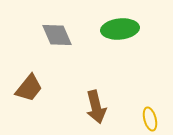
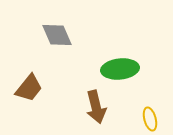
green ellipse: moved 40 px down
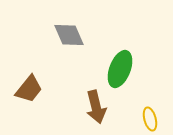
gray diamond: moved 12 px right
green ellipse: rotated 63 degrees counterclockwise
brown trapezoid: moved 1 px down
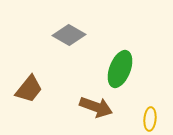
gray diamond: rotated 36 degrees counterclockwise
brown arrow: rotated 56 degrees counterclockwise
yellow ellipse: rotated 20 degrees clockwise
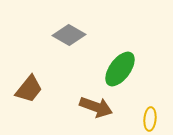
green ellipse: rotated 15 degrees clockwise
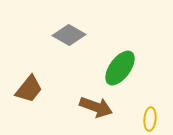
green ellipse: moved 1 px up
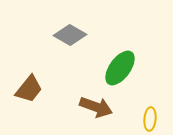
gray diamond: moved 1 px right
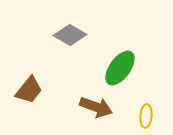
brown trapezoid: moved 1 px down
yellow ellipse: moved 4 px left, 3 px up
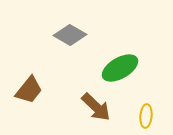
green ellipse: rotated 24 degrees clockwise
brown arrow: rotated 24 degrees clockwise
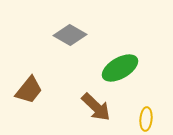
yellow ellipse: moved 3 px down
